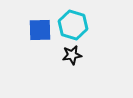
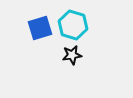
blue square: moved 2 px up; rotated 15 degrees counterclockwise
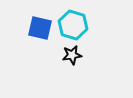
blue square: rotated 30 degrees clockwise
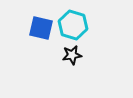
blue square: moved 1 px right
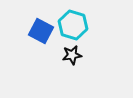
blue square: moved 3 px down; rotated 15 degrees clockwise
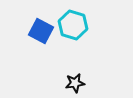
black star: moved 3 px right, 28 px down
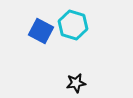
black star: moved 1 px right
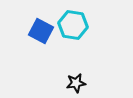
cyan hexagon: rotated 8 degrees counterclockwise
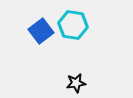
blue square: rotated 25 degrees clockwise
